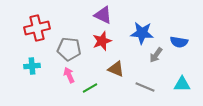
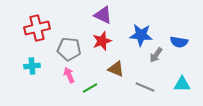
blue star: moved 1 px left, 2 px down
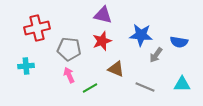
purple triangle: rotated 12 degrees counterclockwise
cyan cross: moved 6 px left
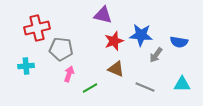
red star: moved 12 px right
gray pentagon: moved 8 px left
pink arrow: moved 1 px up; rotated 42 degrees clockwise
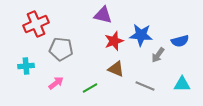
red cross: moved 1 px left, 4 px up; rotated 10 degrees counterclockwise
blue semicircle: moved 1 px right, 1 px up; rotated 24 degrees counterclockwise
gray arrow: moved 2 px right
pink arrow: moved 13 px left, 9 px down; rotated 35 degrees clockwise
gray line: moved 1 px up
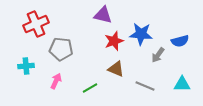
blue star: moved 1 px up
pink arrow: moved 2 px up; rotated 28 degrees counterclockwise
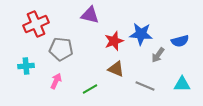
purple triangle: moved 13 px left
green line: moved 1 px down
